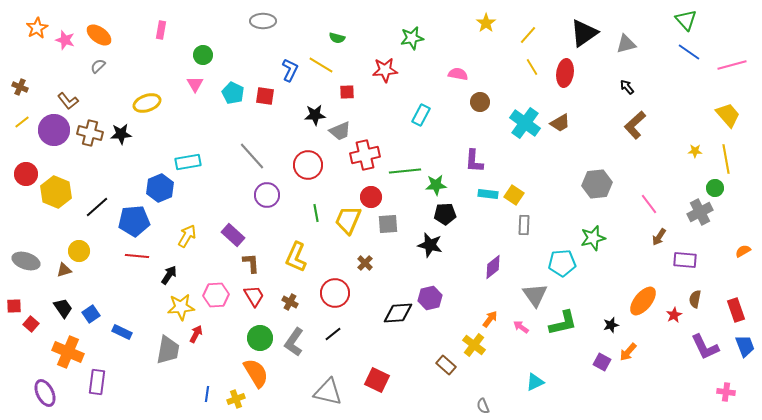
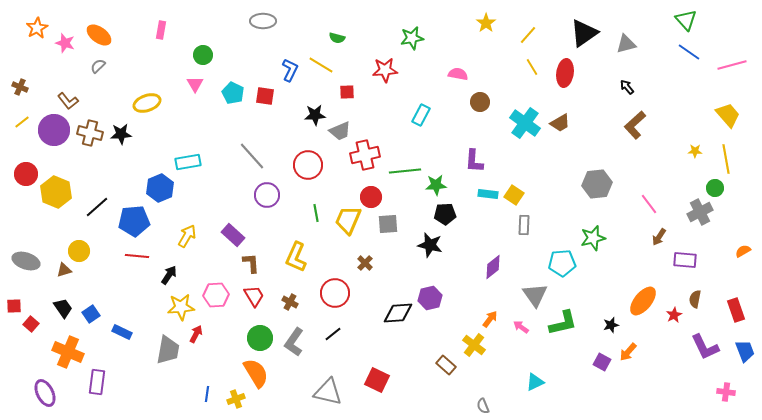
pink star at (65, 40): moved 3 px down
blue trapezoid at (745, 346): moved 5 px down
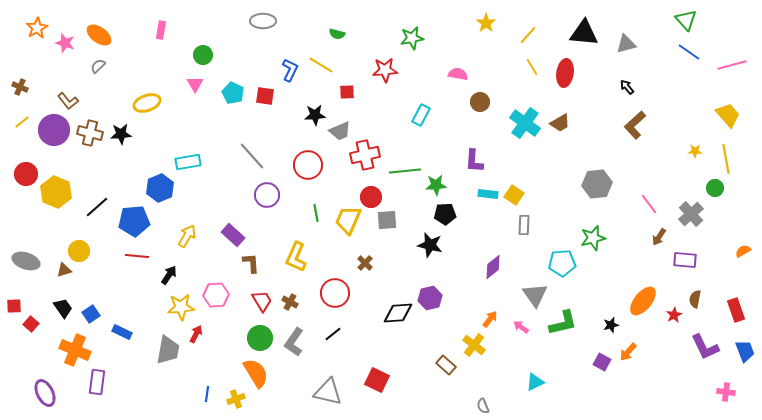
black triangle at (584, 33): rotated 40 degrees clockwise
green semicircle at (337, 38): moved 4 px up
gray cross at (700, 212): moved 9 px left, 2 px down; rotated 15 degrees counterclockwise
gray square at (388, 224): moved 1 px left, 4 px up
red trapezoid at (254, 296): moved 8 px right, 5 px down
orange cross at (68, 352): moved 7 px right, 2 px up
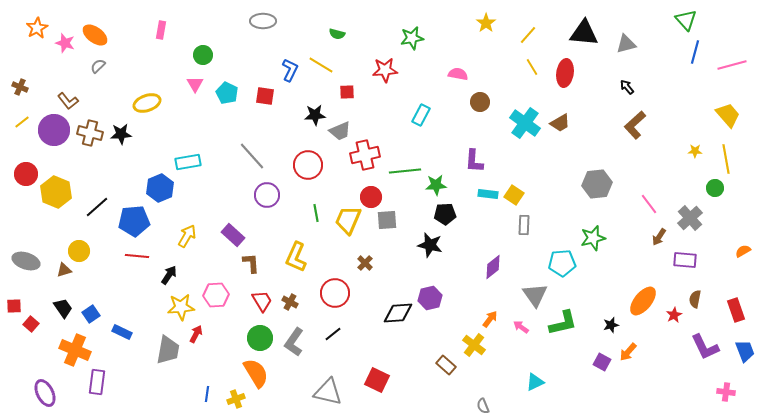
orange ellipse at (99, 35): moved 4 px left
blue line at (689, 52): moved 6 px right; rotated 70 degrees clockwise
cyan pentagon at (233, 93): moved 6 px left
gray cross at (691, 214): moved 1 px left, 4 px down
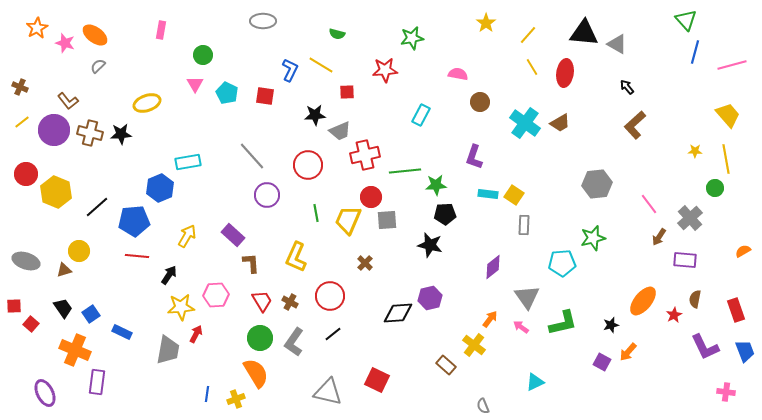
gray triangle at (626, 44): moved 9 px left; rotated 45 degrees clockwise
purple L-shape at (474, 161): moved 4 px up; rotated 15 degrees clockwise
red circle at (335, 293): moved 5 px left, 3 px down
gray triangle at (535, 295): moved 8 px left, 2 px down
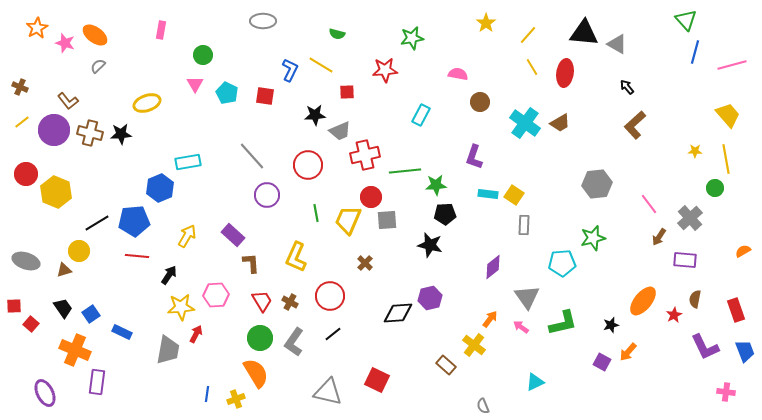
black line at (97, 207): moved 16 px down; rotated 10 degrees clockwise
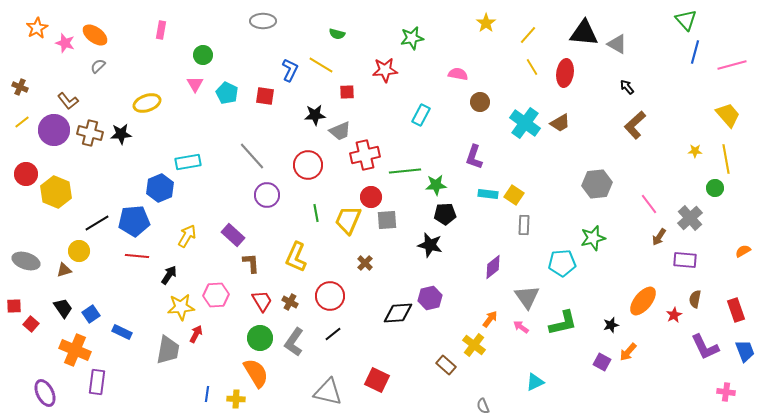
yellow cross at (236, 399): rotated 24 degrees clockwise
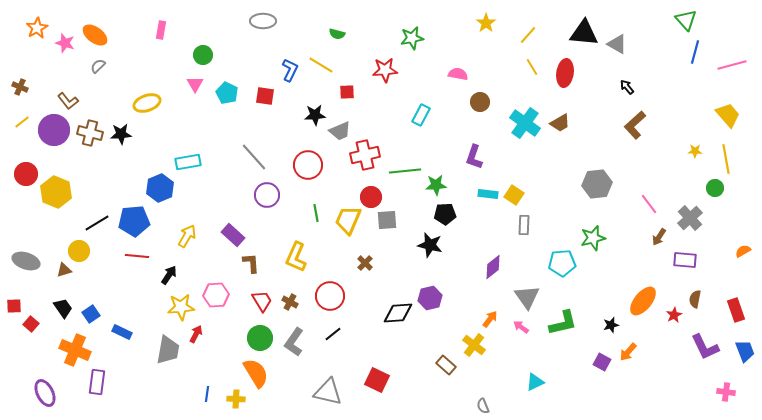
gray line at (252, 156): moved 2 px right, 1 px down
